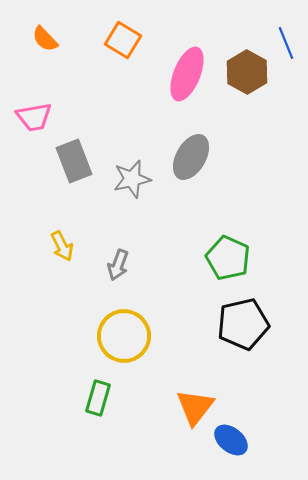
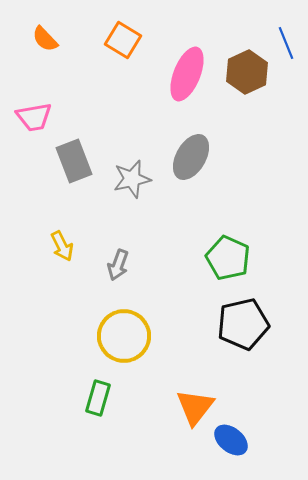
brown hexagon: rotated 6 degrees clockwise
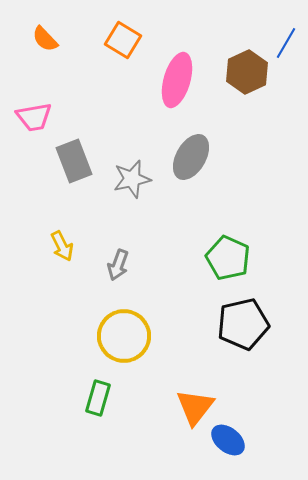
blue line: rotated 52 degrees clockwise
pink ellipse: moved 10 px left, 6 px down; rotated 6 degrees counterclockwise
blue ellipse: moved 3 px left
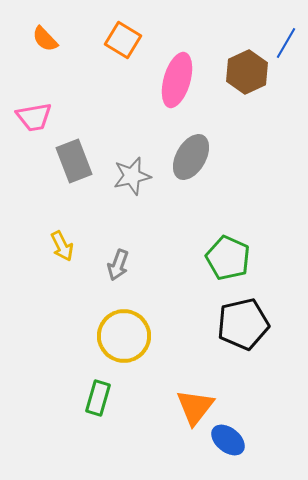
gray star: moved 3 px up
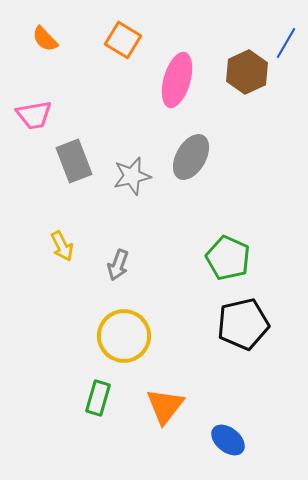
pink trapezoid: moved 2 px up
orange triangle: moved 30 px left, 1 px up
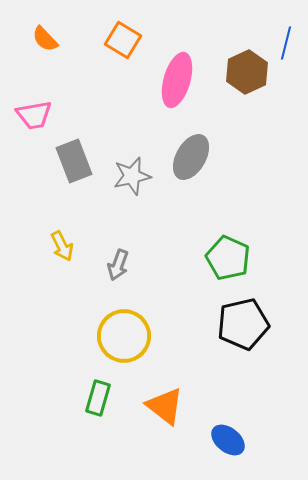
blue line: rotated 16 degrees counterclockwise
orange triangle: rotated 30 degrees counterclockwise
